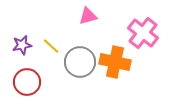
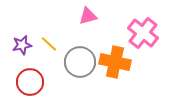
yellow line: moved 2 px left, 2 px up
red circle: moved 3 px right
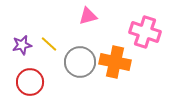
pink cross: moved 2 px right, 1 px up; rotated 20 degrees counterclockwise
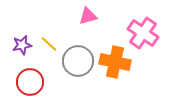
pink cross: moved 2 px left, 1 px down; rotated 16 degrees clockwise
gray circle: moved 2 px left, 1 px up
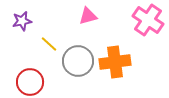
pink cross: moved 5 px right, 13 px up
purple star: moved 24 px up
orange cross: rotated 20 degrees counterclockwise
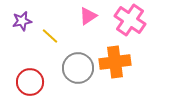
pink triangle: rotated 18 degrees counterclockwise
pink cross: moved 18 px left
yellow line: moved 1 px right, 8 px up
gray circle: moved 7 px down
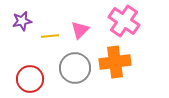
pink triangle: moved 8 px left, 14 px down; rotated 12 degrees counterclockwise
pink cross: moved 6 px left, 1 px down
yellow line: rotated 48 degrees counterclockwise
gray circle: moved 3 px left
red circle: moved 3 px up
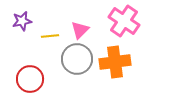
gray circle: moved 2 px right, 9 px up
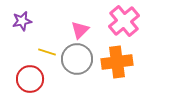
pink cross: rotated 16 degrees clockwise
yellow line: moved 3 px left, 16 px down; rotated 24 degrees clockwise
orange cross: moved 2 px right
